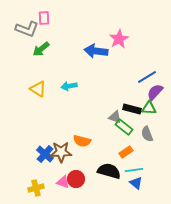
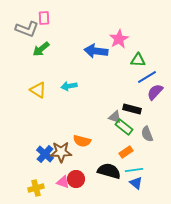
yellow triangle: moved 1 px down
green triangle: moved 11 px left, 48 px up
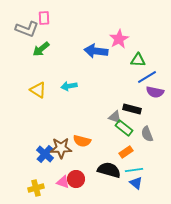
purple semicircle: rotated 120 degrees counterclockwise
green rectangle: moved 1 px down
brown star: moved 4 px up
black semicircle: moved 1 px up
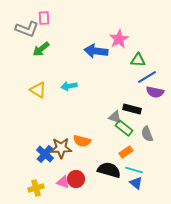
cyan line: rotated 24 degrees clockwise
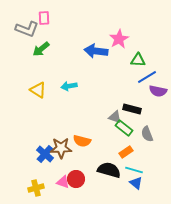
purple semicircle: moved 3 px right, 1 px up
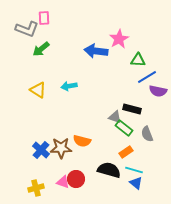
blue cross: moved 4 px left, 4 px up
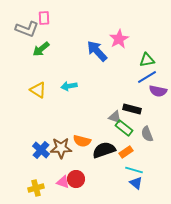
blue arrow: moved 1 px right; rotated 40 degrees clockwise
green triangle: moved 9 px right; rotated 14 degrees counterclockwise
black semicircle: moved 5 px left, 20 px up; rotated 35 degrees counterclockwise
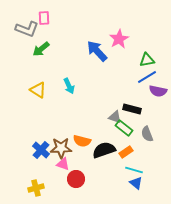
cyan arrow: rotated 105 degrees counterclockwise
pink triangle: moved 18 px up
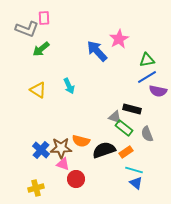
orange semicircle: moved 1 px left
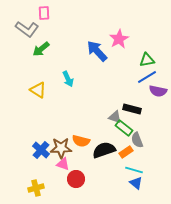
pink rectangle: moved 5 px up
gray L-shape: rotated 15 degrees clockwise
cyan arrow: moved 1 px left, 7 px up
gray semicircle: moved 10 px left, 6 px down
